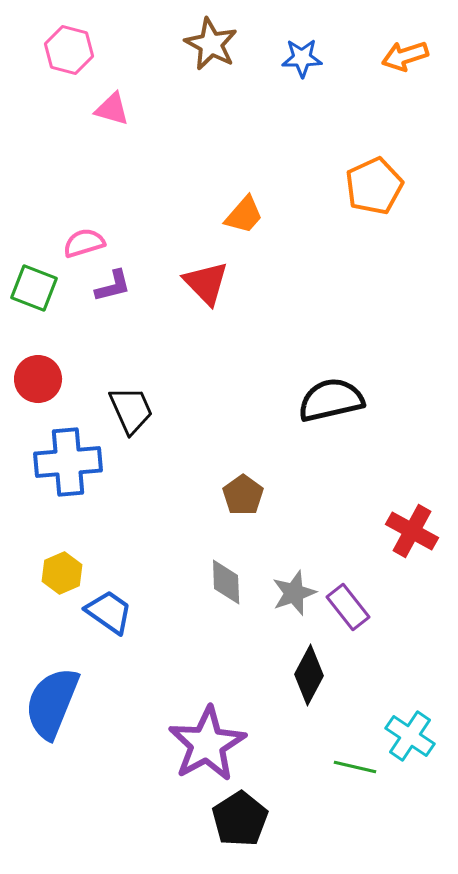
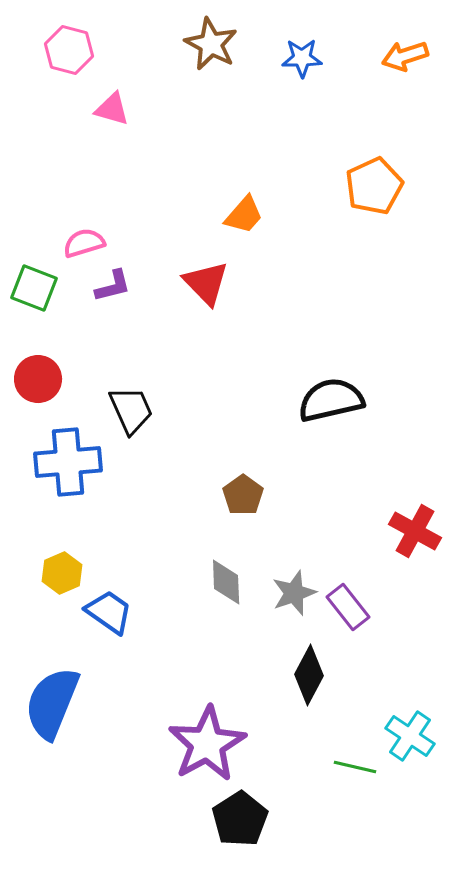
red cross: moved 3 px right
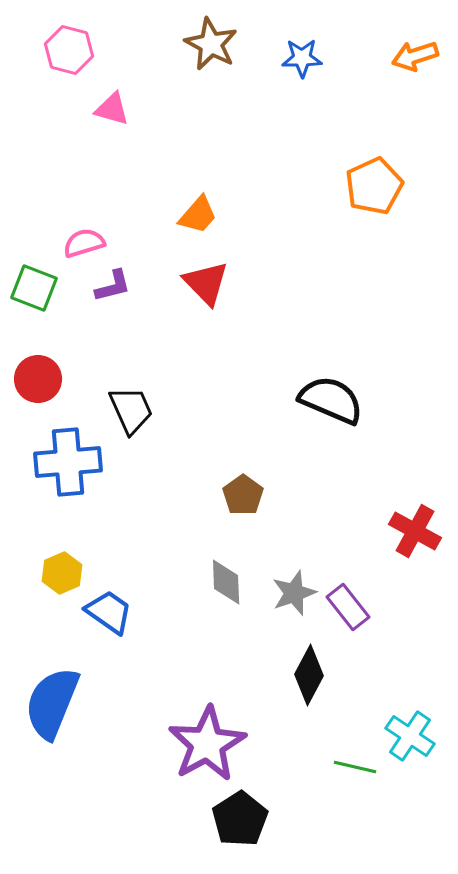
orange arrow: moved 10 px right
orange trapezoid: moved 46 px left
black semicircle: rotated 36 degrees clockwise
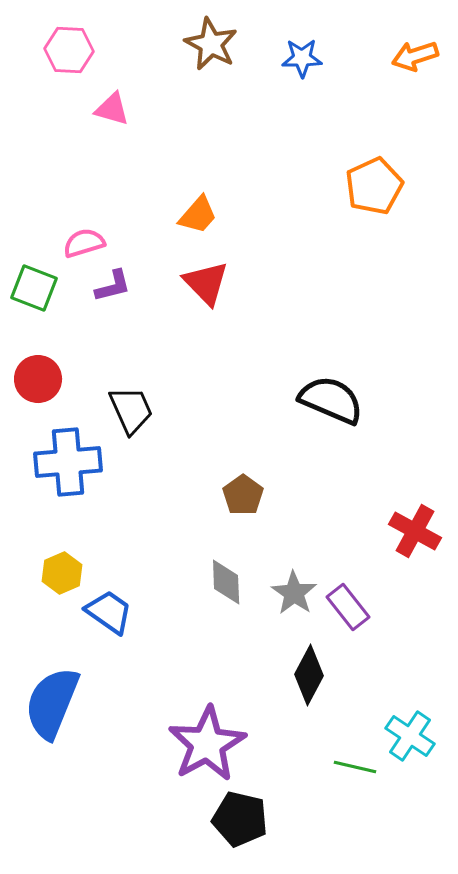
pink hexagon: rotated 12 degrees counterclockwise
gray star: rotated 18 degrees counterclockwise
black pentagon: rotated 26 degrees counterclockwise
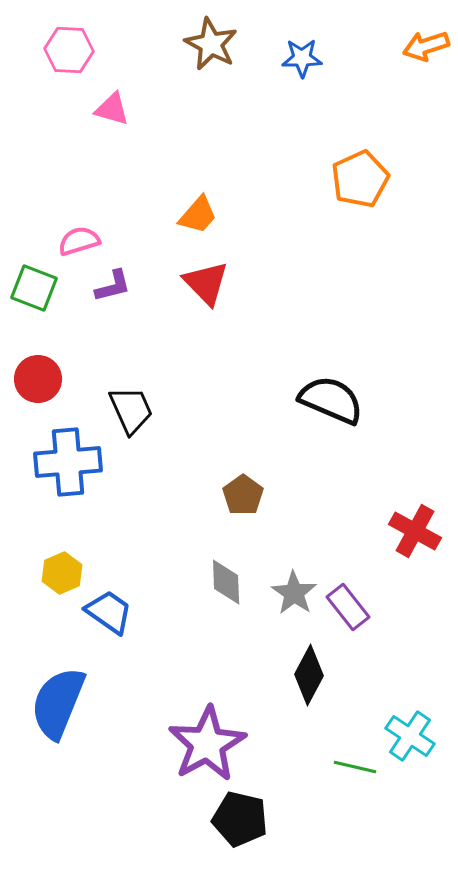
orange arrow: moved 11 px right, 10 px up
orange pentagon: moved 14 px left, 7 px up
pink semicircle: moved 5 px left, 2 px up
blue semicircle: moved 6 px right
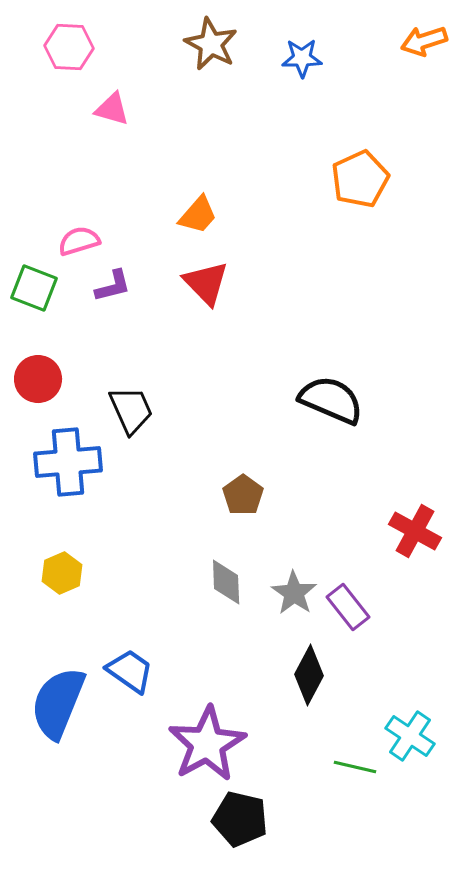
orange arrow: moved 2 px left, 5 px up
pink hexagon: moved 3 px up
blue trapezoid: moved 21 px right, 59 px down
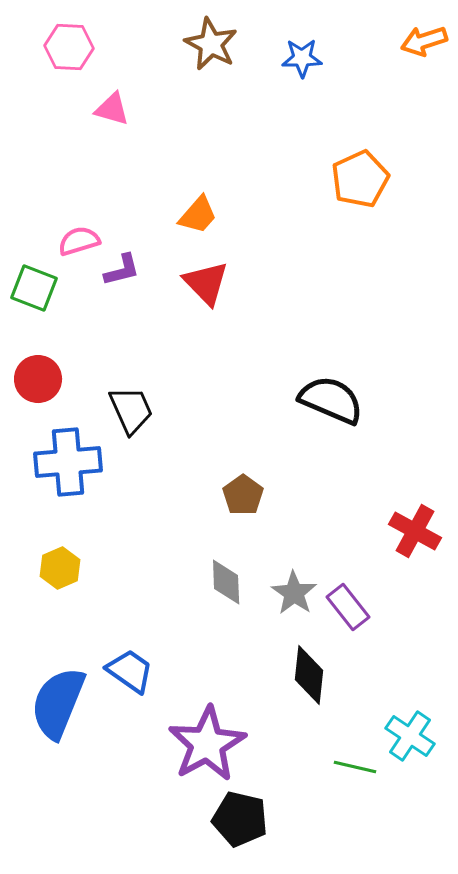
purple L-shape: moved 9 px right, 16 px up
yellow hexagon: moved 2 px left, 5 px up
black diamond: rotated 22 degrees counterclockwise
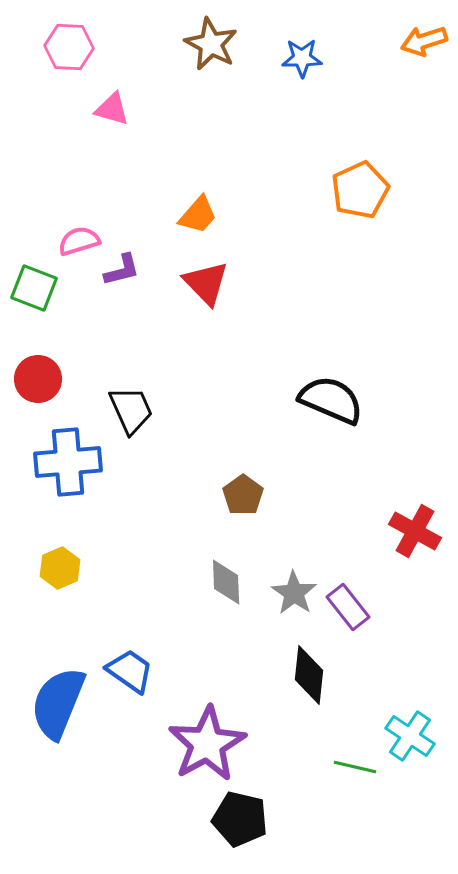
orange pentagon: moved 11 px down
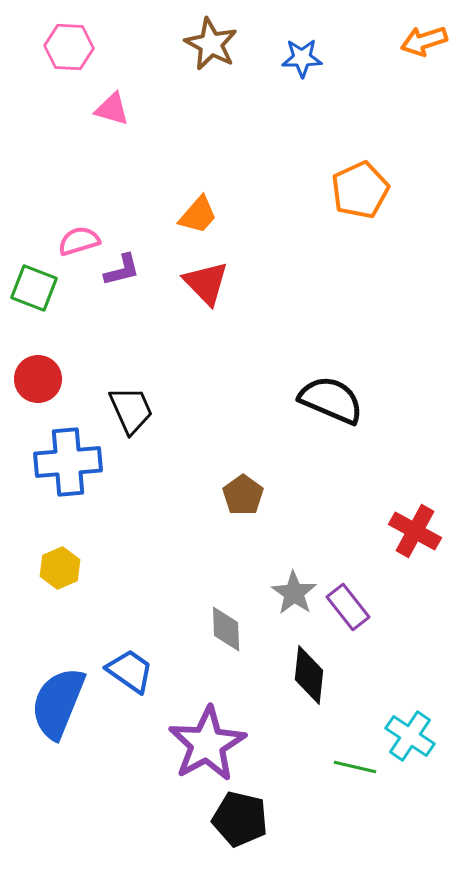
gray diamond: moved 47 px down
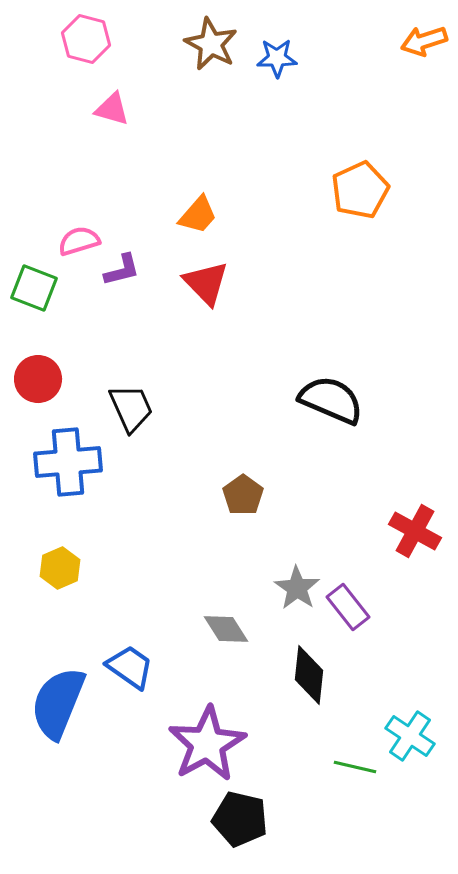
pink hexagon: moved 17 px right, 8 px up; rotated 12 degrees clockwise
blue star: moved 25 px left
black trapezoid: moved 2 px up
gray star: moved 3 px right, 5 px up
gray diamond: rotated 30 degrees counterclockwise
blue trapezoid: moved 4 px up
